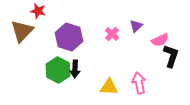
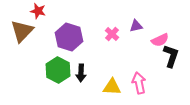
purple triangle: rotated 32 degrees clockwise
black arrow: moved 6 px right, 4 px down
yellow triangle: moved 3 px right
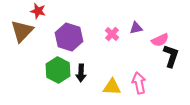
purple triangle: moved 2 px down
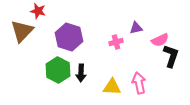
pink cross: moved 4 px right, 8 px down; rotated 32 degrees clockwise
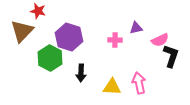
pink cross: moved 1 px left, 2 px up; rotated 16 degrees clockwise
green hexagon: moved 8 px left, 12 px up
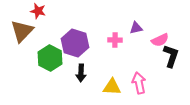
purple hexagon: moved 6 px right, 6 px down
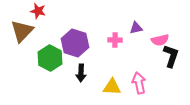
pink semicircle: rotated 12 degrees clockwise
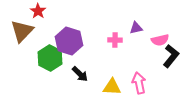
red star: rotated 21 degrees clockwise
purple hexagon: moved 6 px left, 2 px up
black L-shape: rotated 20 degrees clockwise
black arrow: moved 1 px left, 1 px down; rotated 48 degrees counterclockwise
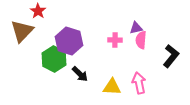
pink semicircle: moved 19 px left; rotated 108 degrees clockwise
green hexagon: moved 4 px right, 1 px down
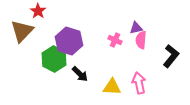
pink cross: rotated 24 degrees clockwise
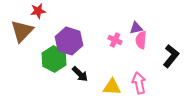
red star: rotated 28 degrees clockwise
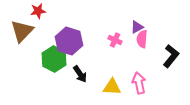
purple triangle: moved 1 px right, 1 px up; rotated 16 degrees counterclockwise
pink semicircle: moved 1 px right, 1 px up
black arrow: rotated 12 degrees clockwise
